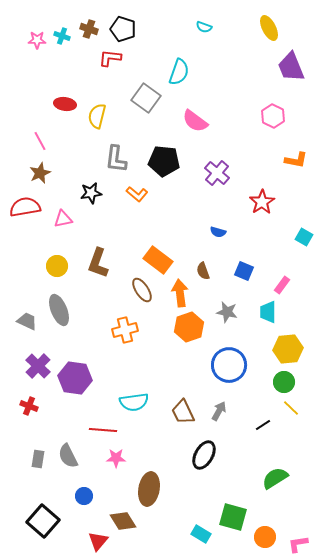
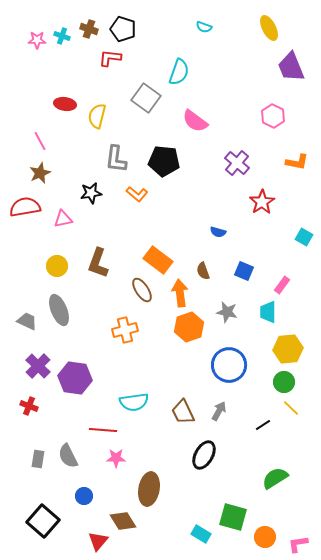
orange L-shape at (296, 160): moved 1 px right, 2 px down
purple cross at (217, 173): moved 20 px right, 10 px up
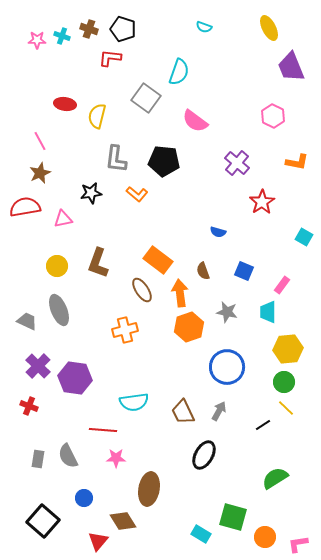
blue circle at (229, 365): moved 2 px left, 2 px down
yellow line at (291, 408): moved 5 px left
blue circle at (84, 496): moved 2 px down
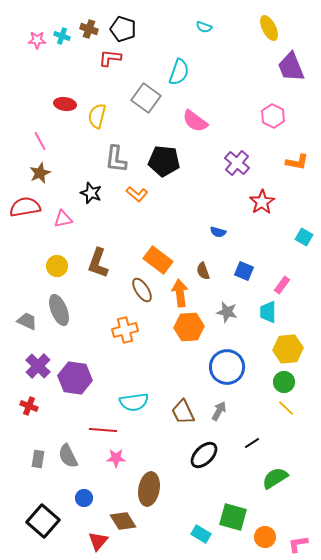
black star at (91, 193): rotated 30 degrees clockwise
orange hexagon at (189, 327): rotated 16 degrees clockwise
black line at (263, 425): moved 11 px left, 18 px down
black ellipse at (204, 455): rotated 16 degrees clockwise
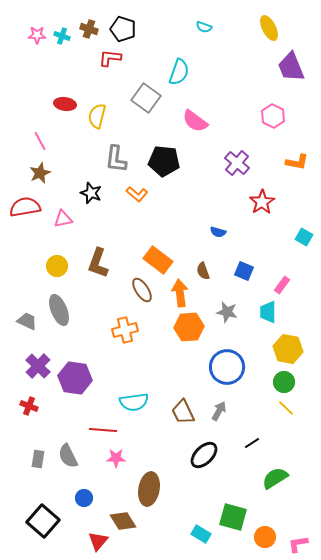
pink star at (37, 40): moved 5 px up
yellow hexagon at (288, 349): rotated 16 degrees clockwise
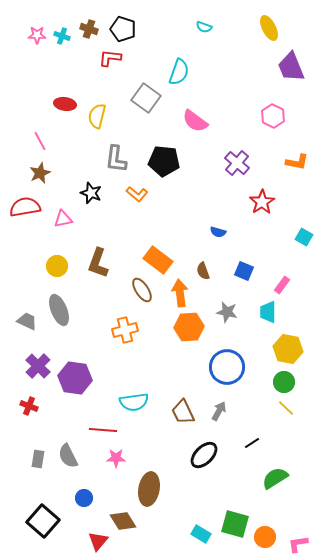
green square at (233, 517): moved 2 px right, 7 px down
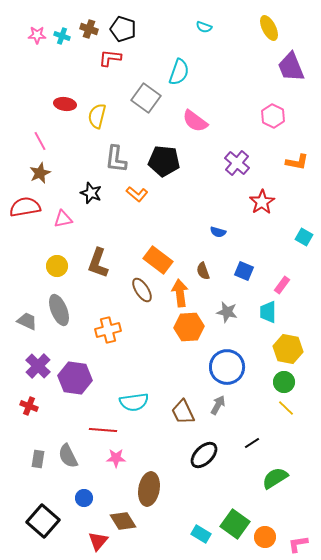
orange cross at (125, 330): moved 17 px left
gray arrow at (219, 411): moved 1 px left, 6 px up
green square at (235, 524): rotated 20 degrees clockwise
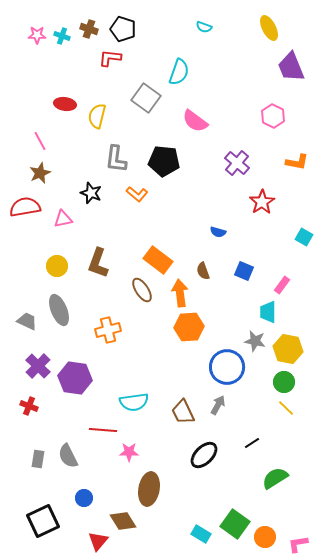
gray star at (227, 312): moved 28 px right, 29 px down
pink star at (116, 458): moved 13 px right, 6 px up
black square at (43, 521): rotated 24 degrees clockwise
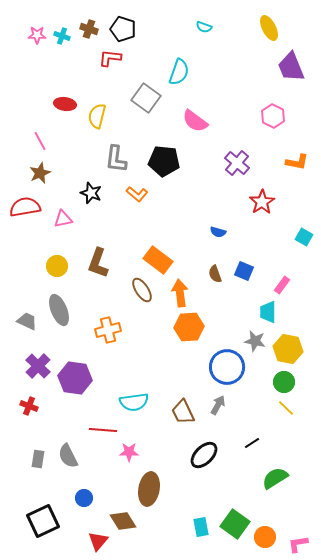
brown semicircle at (203, 271): moved 12 px right, 3 px down
cyan rectangle at (201, 534): moved 7 px up; rotated 48 degrees clockwise
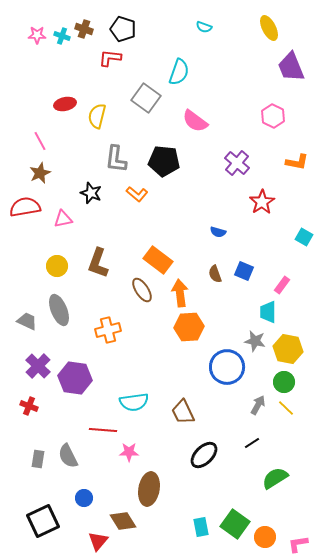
brown cross at (89, 29): moved 5 px left
red ellipse at (65, 104): rotated 20 degrees counterclockwise
gray arrow at (218, 405): moved 40 px right
